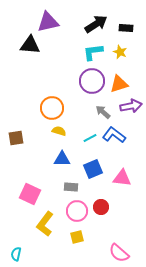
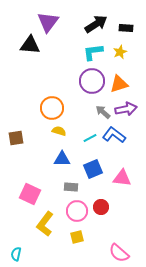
purple triangle: rotated 40 degrees counterclockwise
yellow star: rotated 24 degrees clockwise
purple arrow: moved 5 px left, 3 px down
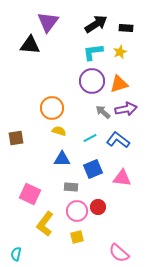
blue L-shape: moved 4 px right, 5 px down
red circle: moved 3 px left
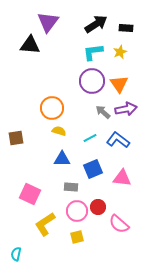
orange triangle: rotated 48 degrees counterclockwise
yellow L-shape: rotated 20 degrees clockwise
pink semicircle: moved 29 px up
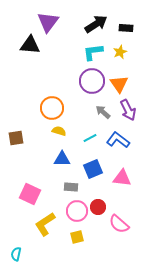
purple arrow: moved 2 px right, 1 px down; rotated 75 degrees clockwise
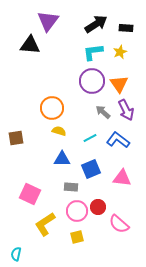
purple triangle: moved 1 px up
purple arrow: moved 2 px left
blue square: moved 2 px left
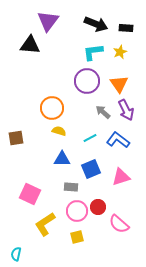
black arrow: rotated 55 degrees clockwise
purple circle: moved 5 px left
pink triangle: moved 1 px left, 1 px up; rotated 24 degrees counterclockwise
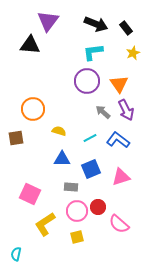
black rectangle: rotated 48 degrees clockwise
yellow star: moved 13 px right, 1 px down
orange circle: moved 19 px left, 1 px down
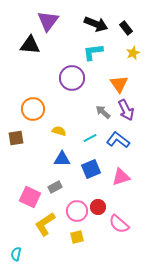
purple circle: moved 15 px left, 3 px up
gray rectangle: moved 16 px left; rotated 32 degrees counterclockwise
pink square: moved 3 px down
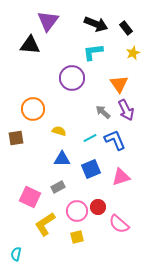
blue L-shape: moved 3 px left; rotated 30 degrees clockwise
gray rectangle: moved 3 px right
